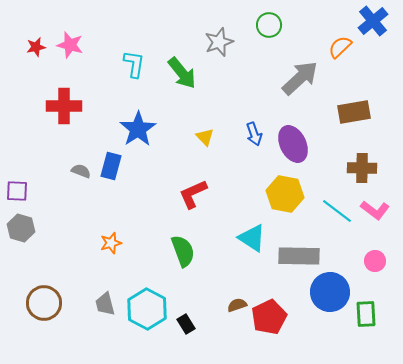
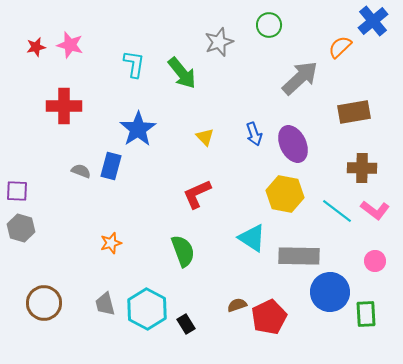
red L-shape: moved 4 px right
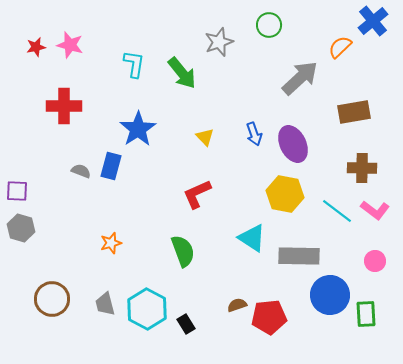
blue circle: moved 3 px down
brown circle: moved 8 px right, 4 px up
red pentagon: rotated 20 degrees clockwise
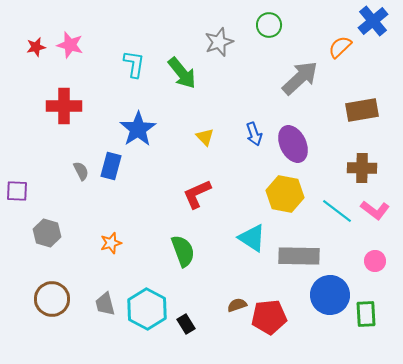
brown rectangle: moved 8 px right, 2 px up
gray semicircle: rotated 42 degrees clockwise
gray hexagon: moved 26 px right, 5 px down
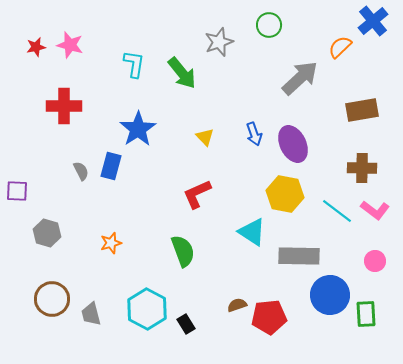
cyan triangle: moved 6 px up
gray trapezoid: moved 14 px left, 10 px down
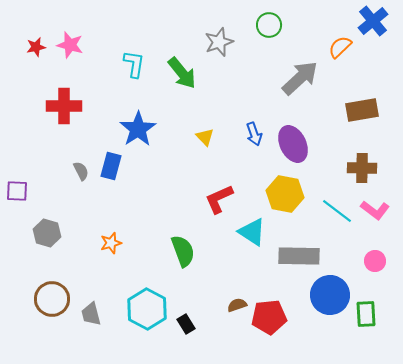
red L-shape: moved 22 px right, 5 px down
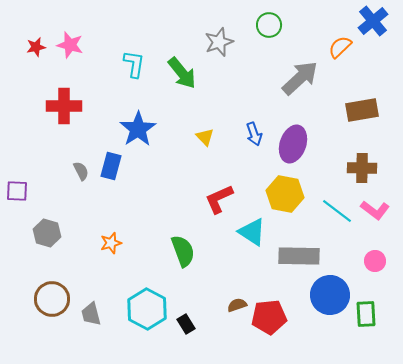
purple ellipse: rotated 45 degrees clockwise
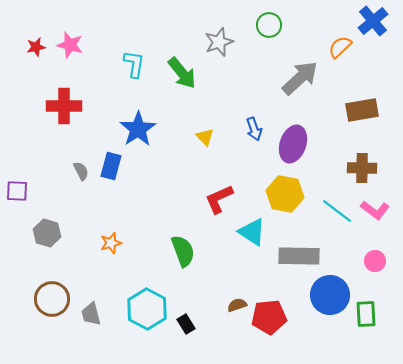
blue arrow: moved 5 px up
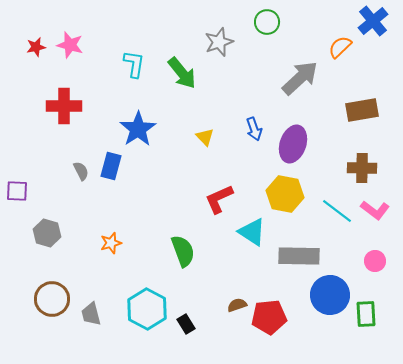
green circle: moved 2 px left, 3 px up
